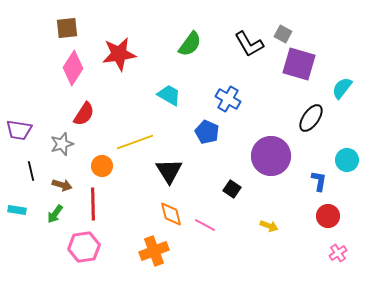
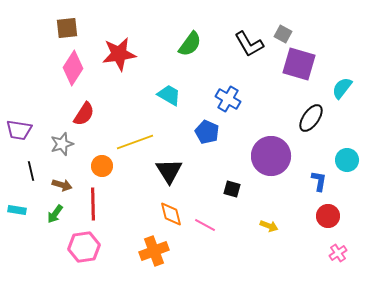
black square: rotated 18 degrees counterclockwise
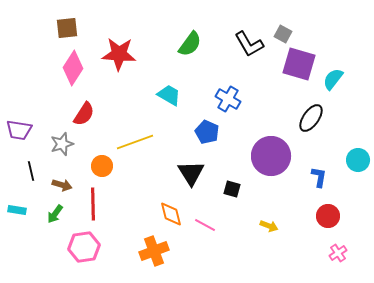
red star: rotated 12 degrees clockwise
cyan semicircle: moved 9 px left, 9 px up
cyan circle: moved 11 px right
black triangle: moved 22 px right, 2 px down
blue L-shape: moved 4 px up
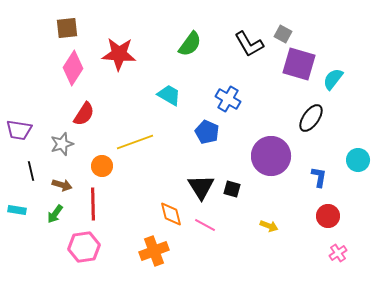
black triangle: moved 10 px right, 14 px down
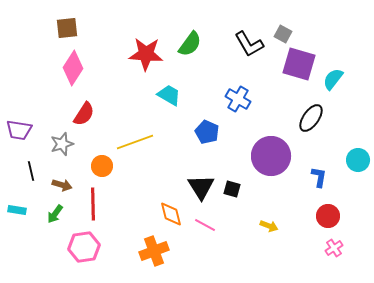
red star: moved 27 px right
blue cross: moved 10 px right
pink cross: moved 4 px left, 5 px up
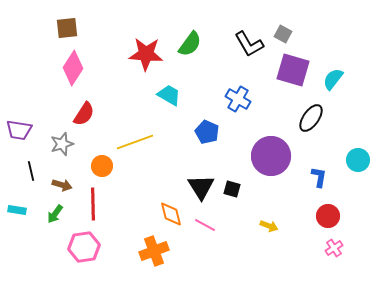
purple square: moved 6 px left, 6 px down
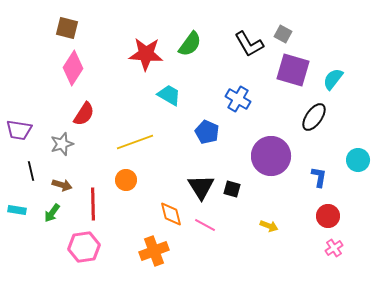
brown square: rotated 20 degrees clockwise
black ellipse: moved 3 px right, 1 px up
orange circle: moved 24 px right, 14 px down
green arrow: moved 3 px left, 1 px up
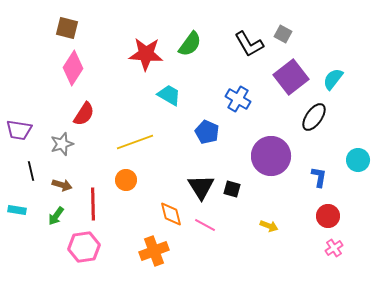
purple square: moved 2 px left, 7 px down; rotated 36 degrees clockwise
green arrow: moved 4 px right, 3 px down
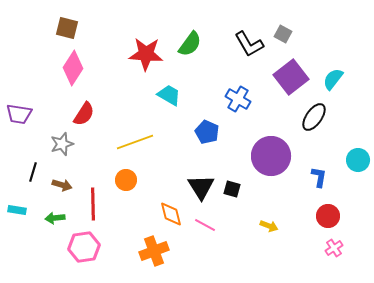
purple trapezoid: moved 16 px up
black line: moved 2 px right, 1 px down; rotated 30 degrees clockwise
green arrow: moved 1 px left, 2 px down; rotated 48 degrees clockwise
